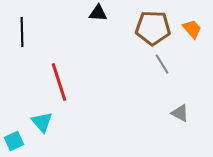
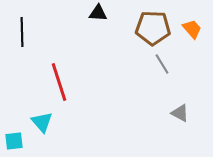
cyan square: rotated 18 degrees clockwise
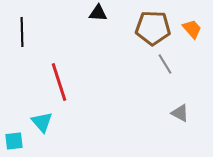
gray line: moved 3 px right
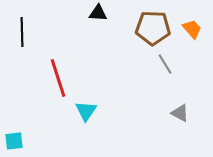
red line: moved 1 px left, 4 px up
cyan triangle: moved 44 px right, 11 px up; rotated 15 degrees clockwise
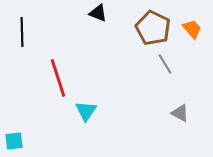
black triangle: rotated 18 degrees clockwise
brown pentagon: rotated 24 degrees clockwise
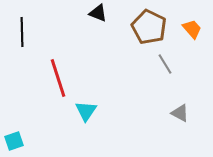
brown pentagon: moved 4 px left, 1 px up
cyan square: rotated 12 degrees counterclockwise
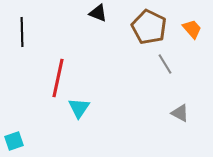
red line: rotated 30 degrees clockwise
cyan triangle: moved 7 px left, 3 px up
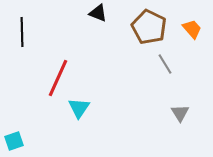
red line: rotated 12 degrees clockwise
gray triangle: rotated 30 degrees clockwise
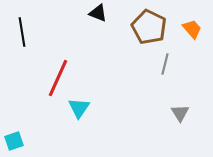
black line: rotated 8 degrees counterclockwise
gray line: rotated 45 degrees clockwise
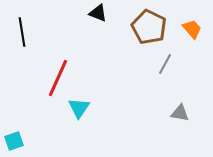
gray line: rotated 15 degrees clockwise
gray triangle: rotated 48 degrees counterclockwise
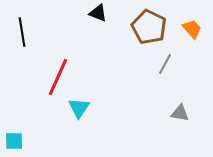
red line: moved 1 px up
cyan square: rotated 18 degrees clockwise
